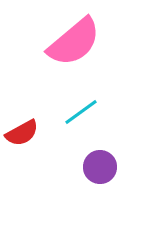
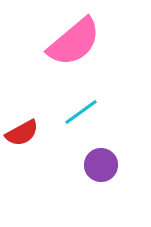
purple circle: moved 1 px right, 2 px up
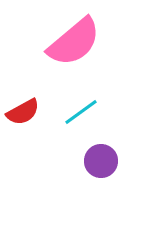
red semicircle: moved 1 px right, 21 px up
purple circle: moved 4 px up
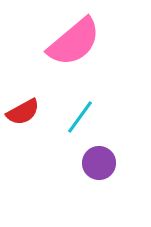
cyan line: moved 1 px left, 5 px down; rotated 18 degrees counterclockwise
purple circle: moved 2 px left, 2 px down
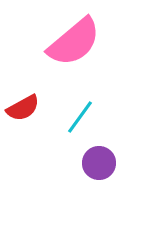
red semicircle: moved 4 px up
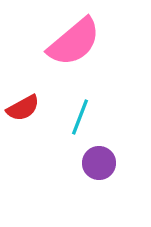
cyan line: rotated 15 degrees counterclockwise
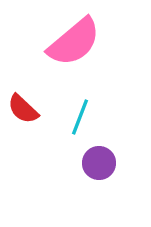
red semicircle: moved 1 px down; rotated 72 degrees clockwise
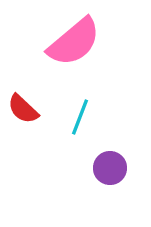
purple circle: moved 11 px right, 5 px down
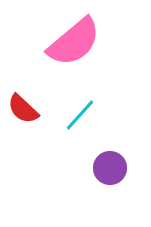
cyan line: moved 2 px up; rotated 21 degrees clockwise
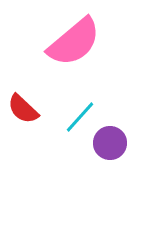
cyan line: moved 2 px down
purple circle: moved 25 px up
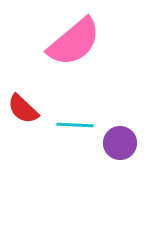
cyan line: moved 5 px left, 8 px down; rotated 51 degrees clockwise
purple circle: moved 10 px right
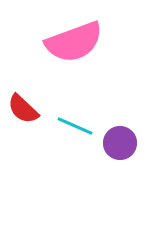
pink semicircle: rotated 20 degrees clockwise
cyan line: moved 1 px down; rotated 21 degrees clockwise
